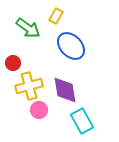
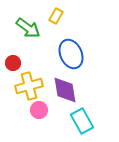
blue ellipse: moved 8 px down; rotated 20 degrees clockwise
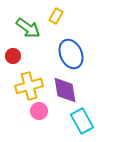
red circle: moved 7 px up
pink circle: moved 1 px down
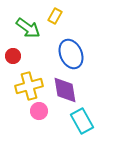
yellow rectangle: moved 1 px left
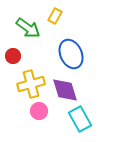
yellow cross: moved 2 px right, 2 px up
purple diamond: rotated 8 degrees counterclockwise
cyan rectangle: moved 2 px left, 2 px up
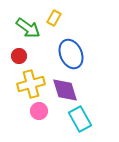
yellow rectangle: moved 1 px left, 2 px down
red circle: moved 6 px right
